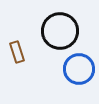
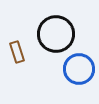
black circle: moved 4 px left, 3 px down
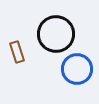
blue circle: moved 2 px left
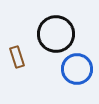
brown rectangle: moved 5 px down
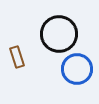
black circle: moved 3 px right
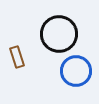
blue circle: moved 1 px left, 2 px down
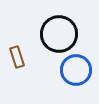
blue circle: moved 1 px up
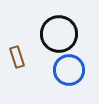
blue circle: moved 7 px left
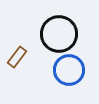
brown rectangle: rotated 55 degrees clockwise
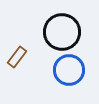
black circle: moved 3 px right, 2 px up
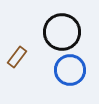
blue circle: moved 1 px right
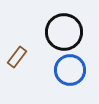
black circle: moved 2 px right
